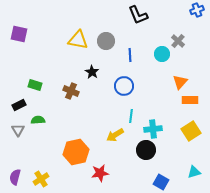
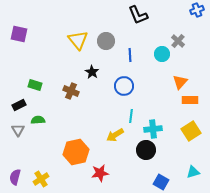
yellow triangle: rotated 40 degrees clockwise
cyan triangle: moved 1 px left
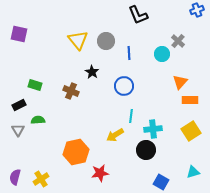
blue line: moved 1 px left, 2 px up
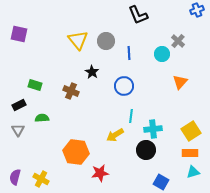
orange rectangle: moved 53 px down
green semicircle: moved 4 px right, 2 px up
orange hexagon: rotated 20 degrees clockwise
yellow cross: rotated 28 degrees counterclockwise
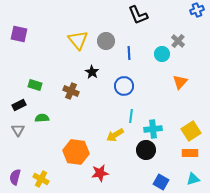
cyan triangle: moved 7 px down
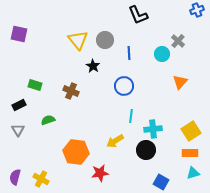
gray circle: moved 1 px left, 1 px up
black star: moved 1 px right, 6 px up
green semicircle: moved 6 px right, 2 px down; rotated 16 degrees counterclockwise
yellow arrow: moved 6 px down
cyan triangle: moved 6 px up
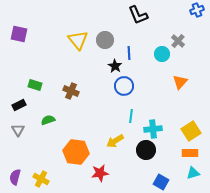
black star: moved 22 px right
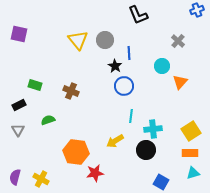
cyan circle: moved 12 px down
red star: moved 5 px left
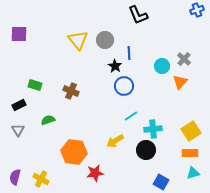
purple square: rotated 12 degrees counterclockwise
gray cross: moved 6 px right, 18 px down
cyan line: rotated 48 degrees clockwise
orange hexagon: moved 2 px left
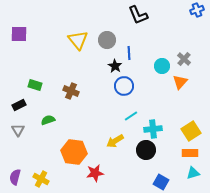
gray circle: moved 2 px right
